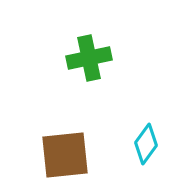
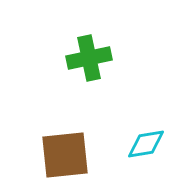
cyan diamond: rotated 45 degrees clockwise
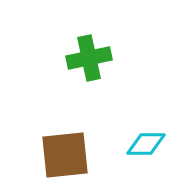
cyan diamond: rotated 9 degrees clockwise
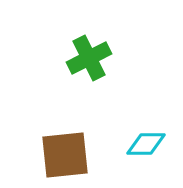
green cross: rotated 15 degrees counterclockwise
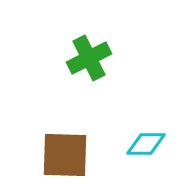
brown square: rotated 8 degrees clockwise
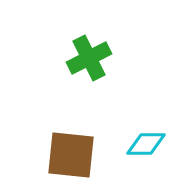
brown square: moved 6 px right; rotated 4 degrees clockwise
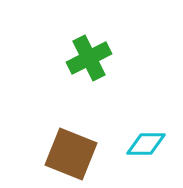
brown square: moved 1 px up; rotated 16 degrees clockwise
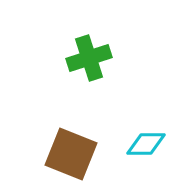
green cross: rotated 9 degrees clockwise
